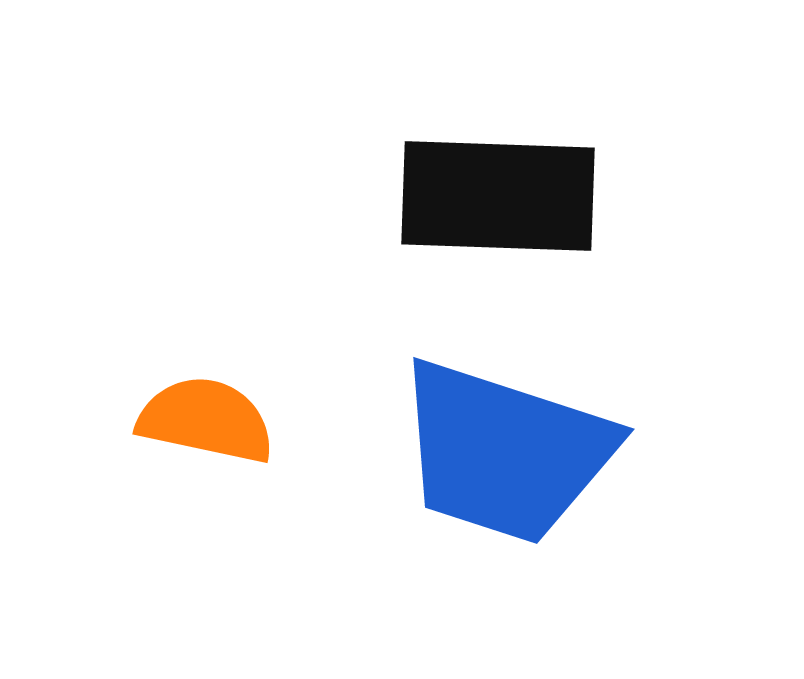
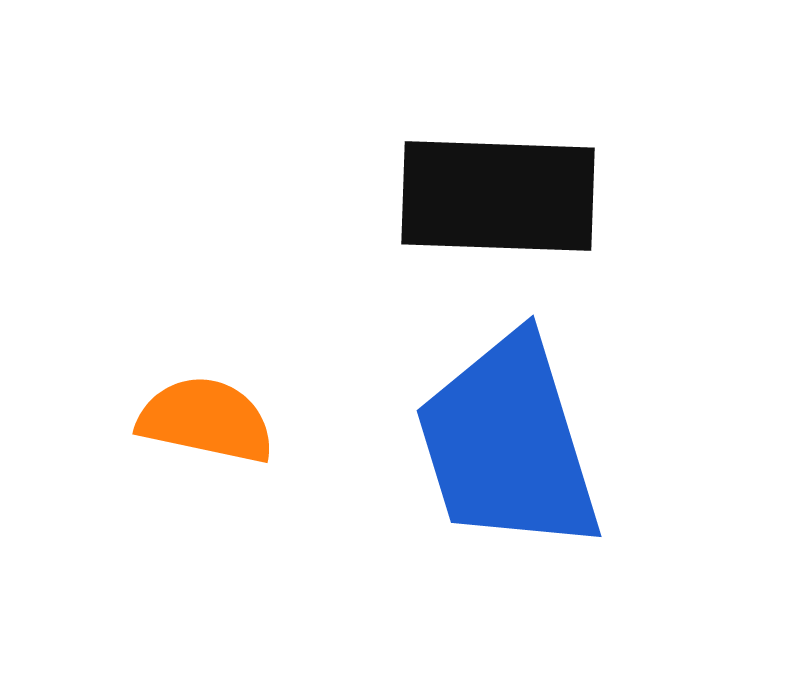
blue trapezoid: moved 3 px right, 8 px up; rotated 55 degrees clockwise
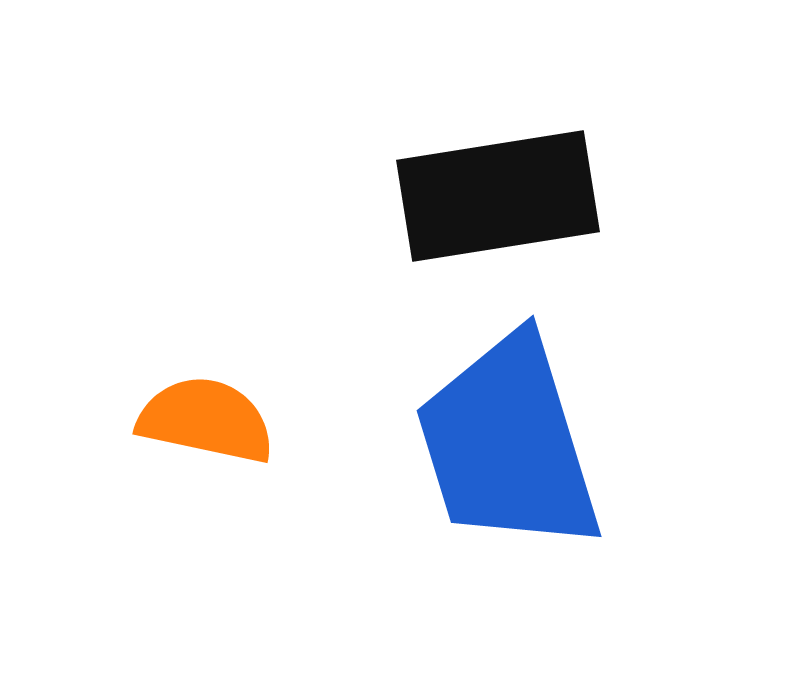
black rectangle: rotated 11 degrees counterclockwise
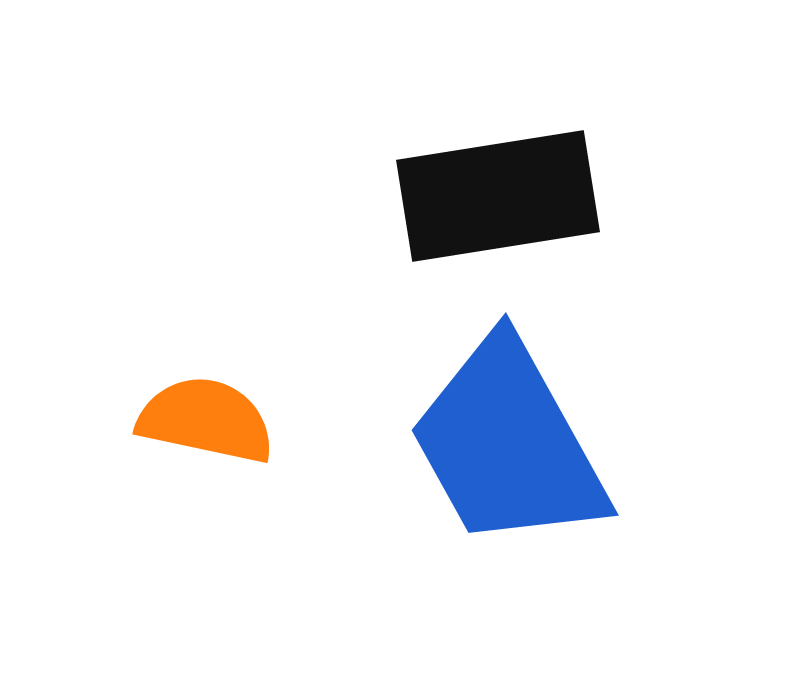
blue trapezoid: rotated 12 degrees counterclockwise
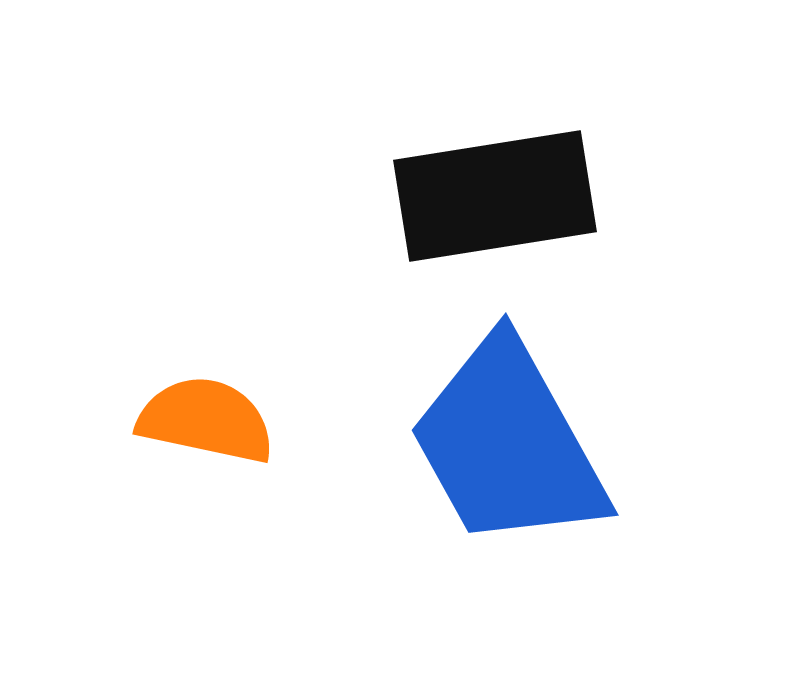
black rectangle: moved 3 px left
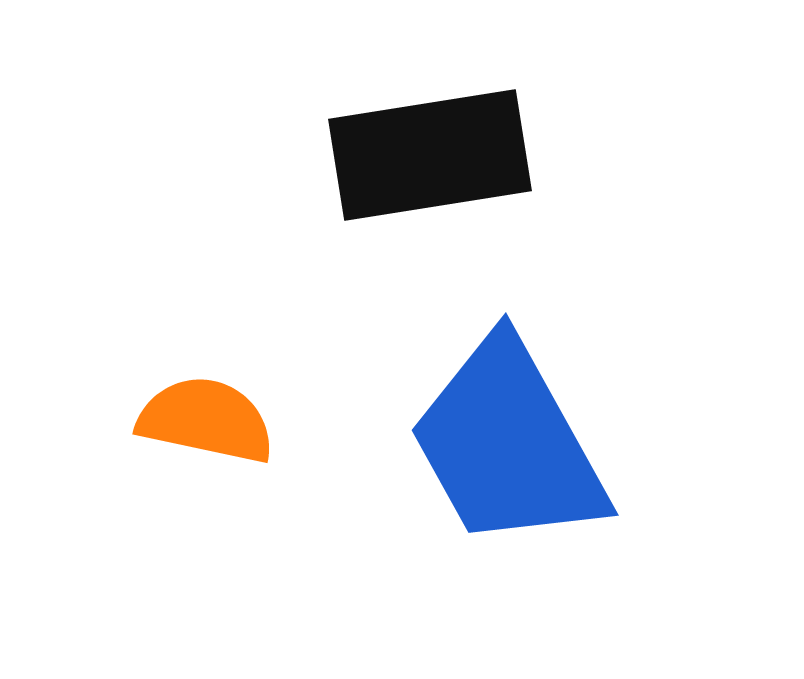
black rectangle: moved 65 px left, 41 px up
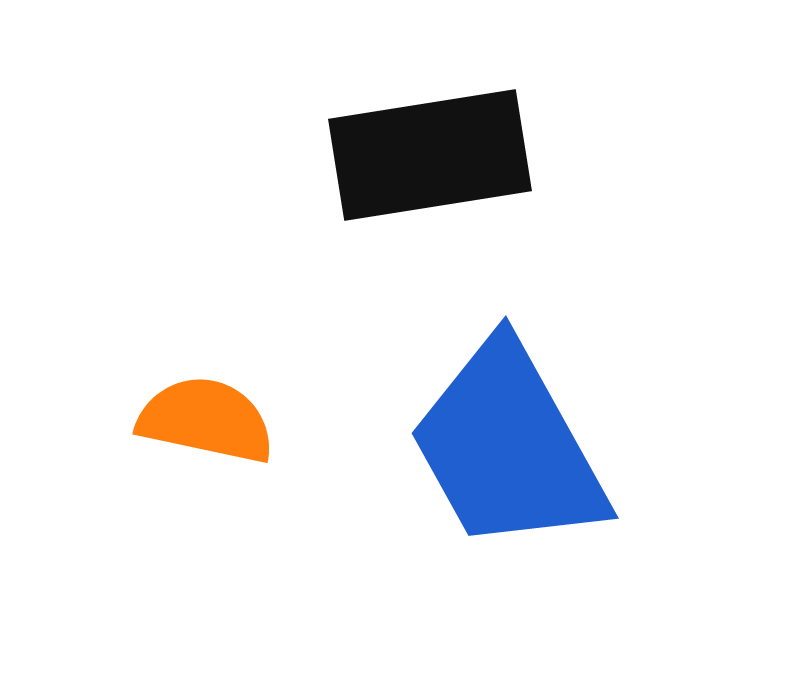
blue trapezoid: moved 3 px down
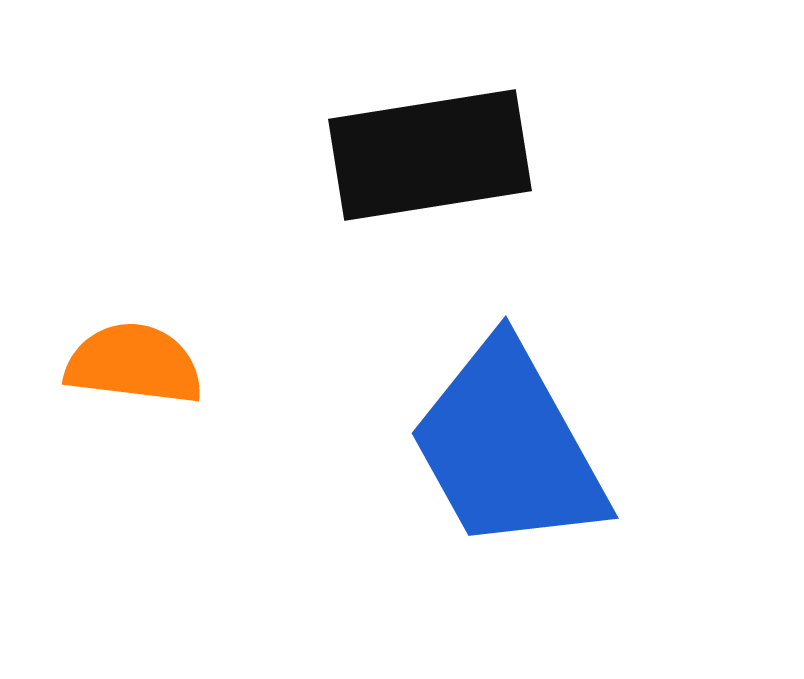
orange semicircle: moved 72 px left, 56 px up; rotated 5 degrees counterclockwise
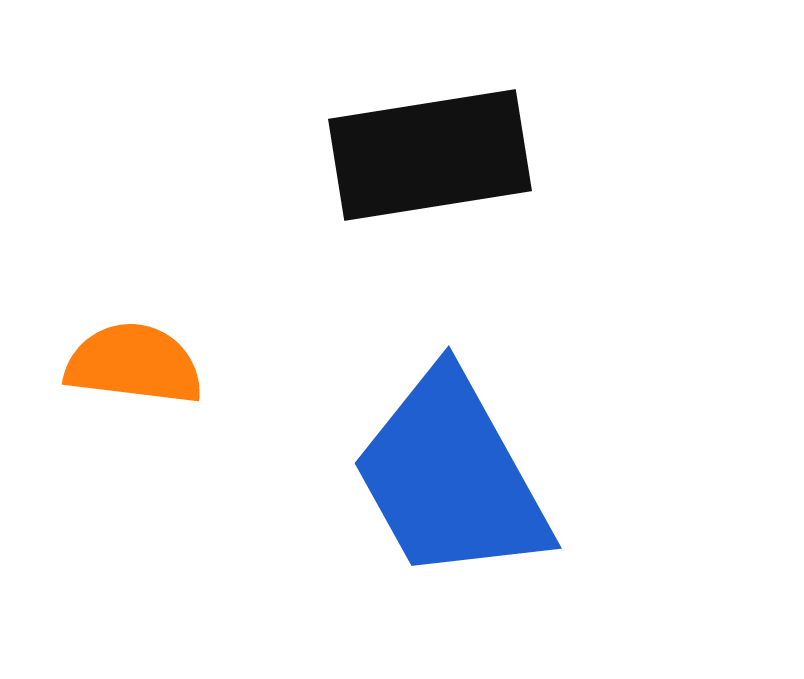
blue trapezoid: moved 57 px left, 30 px down
